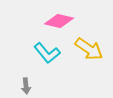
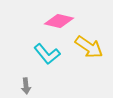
yellow arrow: moved 2 px up
cyan L-shape: moved 1 px down
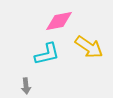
pink diamond: rotated 24 degrees counterclockwise
cyan L-shape: rotated 64 degrees counterclockwise
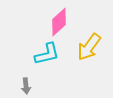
pink diamond: moved 1 px down; rotated 32 degrees counterclockwise
yellow arrow: rotated 92 degrees clockwise
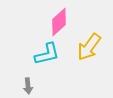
gray arrow: moved 2 px right
